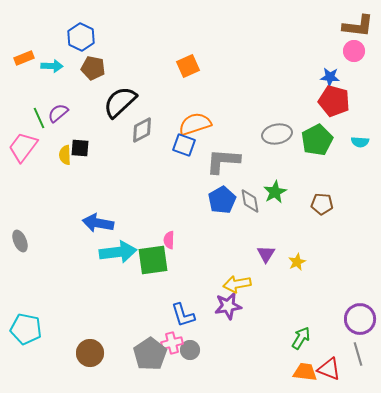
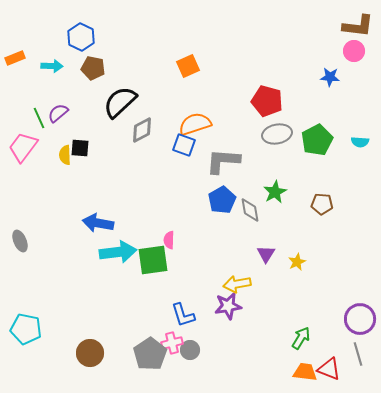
orange rectangle at (24, 58): moved 9 px left
red pentagon at (334, 101): moved 67 px left
gray diamond at (250, 201): moved 9 px down
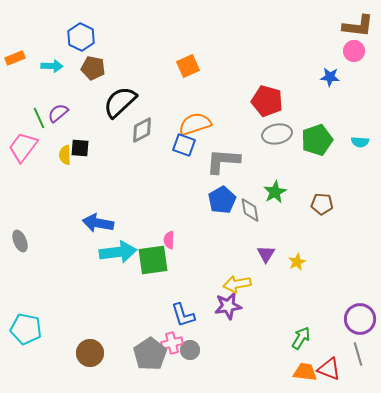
green pentagon at (317, 140): rotated 8 degrees clockwise
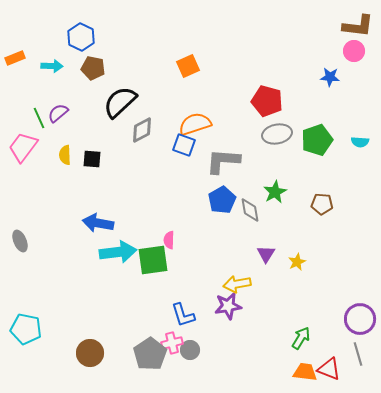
black square at (80, 148): moved 12 px right, 11 px down
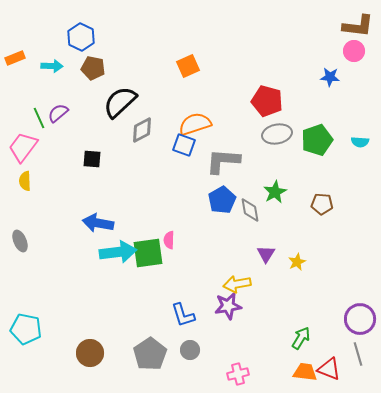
yellow semicircle at (65, 155): moved 40 px left, 26 px down
green square at (153, 260): moved 5 px left, 7 px up
pink cross at (172, 343): moved 66 px right, 31 px down
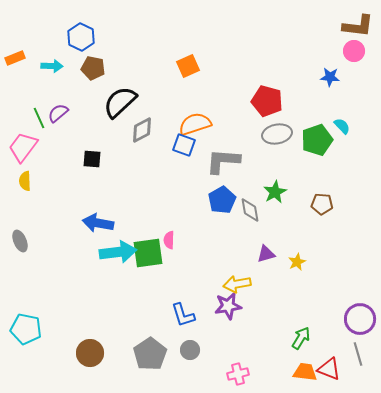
cyan semicircle at (360, 142): moved 18 px left, 16 px up; rotated 138 degrees counterclockwise
purple triangle at (266, 254): rotated 42 degrees clockwise
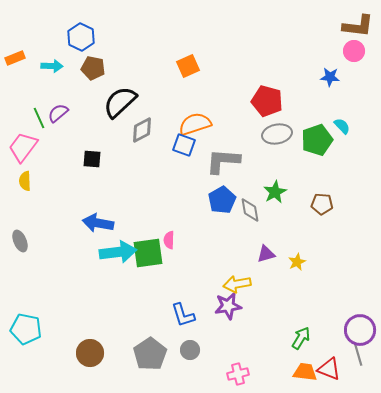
purple circle at (360, 319): moved 11 px down
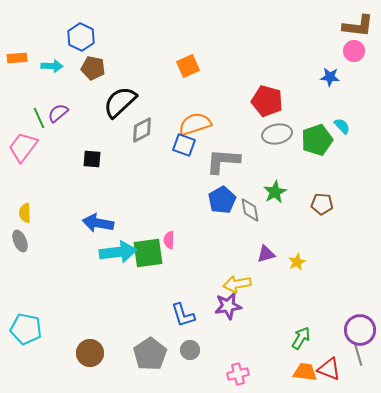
orange rectangle at (15, 58): moved 2 px right; rotated 18 degrees clockwise
yellow semicircle at (25, 181): moved 32 px down
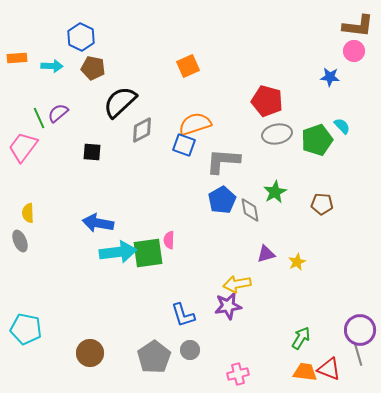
black square at (92, 159): moved 7 px up
yellow semicircle at (25, 213): moved 3 px right
gray pentagon at (150, 354): moved 4 px right, 3 px down
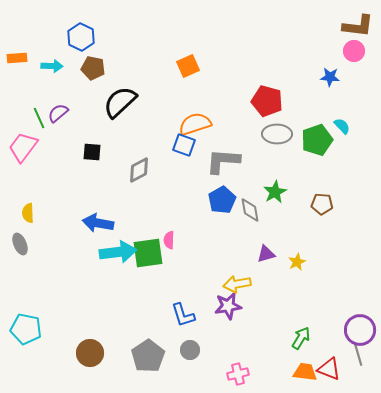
gray diamond at (142, 130): moved 3 px left, 40 px down
gray ellipse at (277, 134): rotated 12 degrees clockwise
gray ellipse at (20, 241): moved 3 px down
gray pentagon at (154, 357): moved 6 px left, 1 px up
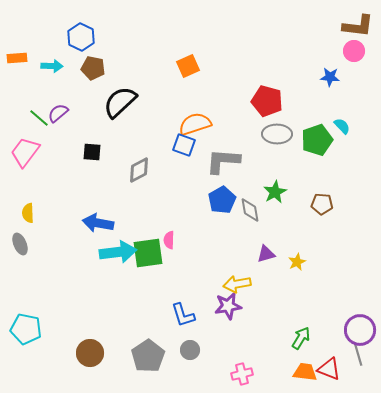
green line at (39, 118): rotated 25 degrees counterclockwise
pink trapezoid at (23, 147): moved 2 px right, 5 px down
pink cross at (238, 374): moved 4 px right
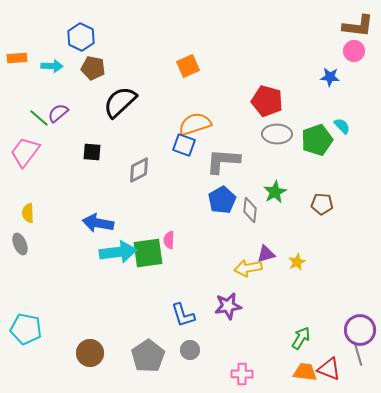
gray diamond at (250, 210): rotated 15 degrees clockwise
yellow arrow at (237, 284): moved 11 px right, 16 px up
pink cross at (242, 374): rotated 15 degrees clockwise
